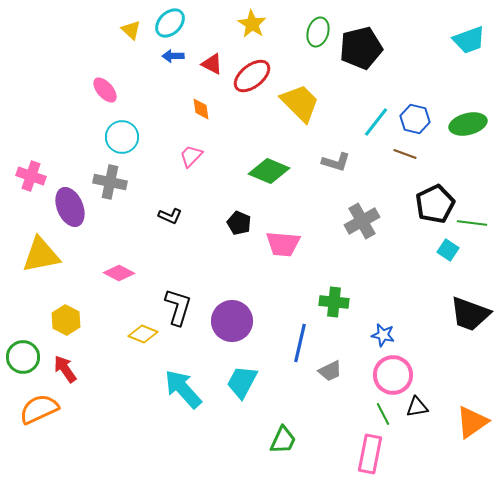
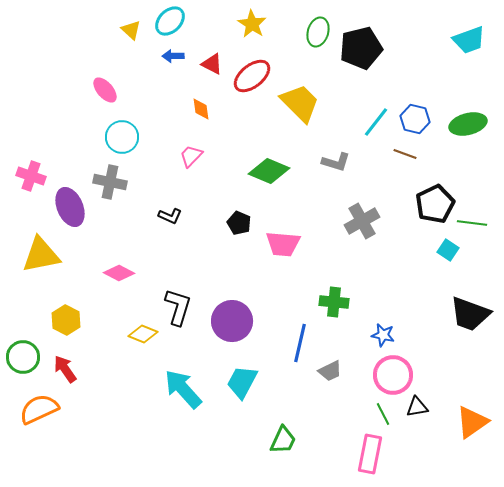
cyan ellipse at (170, 23): moved 2 px up
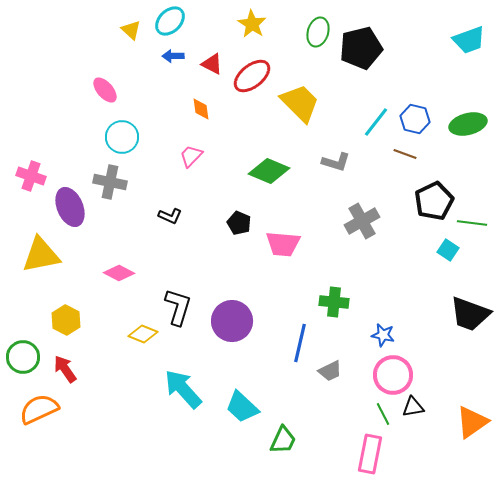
black pentagon at (435, 204): moved 1 px left, 3 px up
cyan trapezoid at (242, 382): moved 25 px down; rotated 75 degrees counterclockwise
black triangle at (417, 407): moved 4 px left
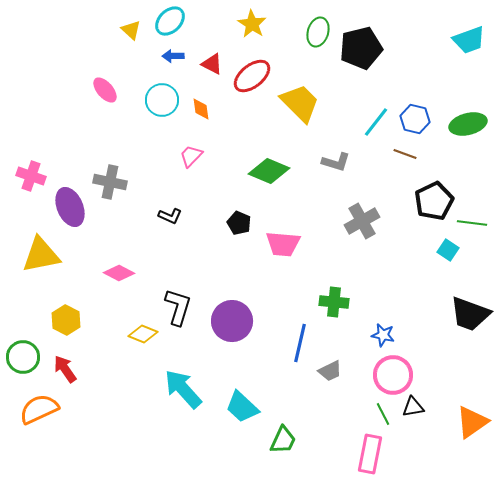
cyan circle at (122, 137): moved 40 px right, 37 px up
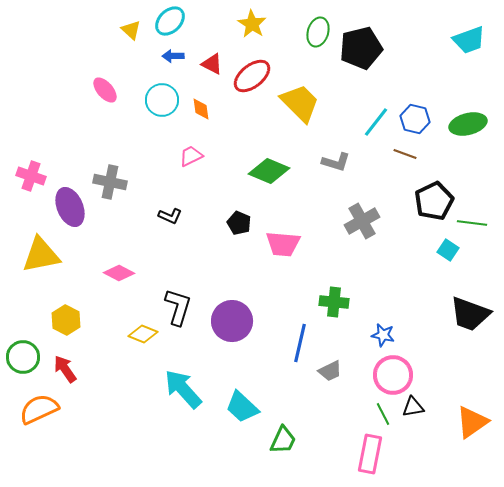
pink trapezoid at (191, 156): rotated 20 degrees clockwise
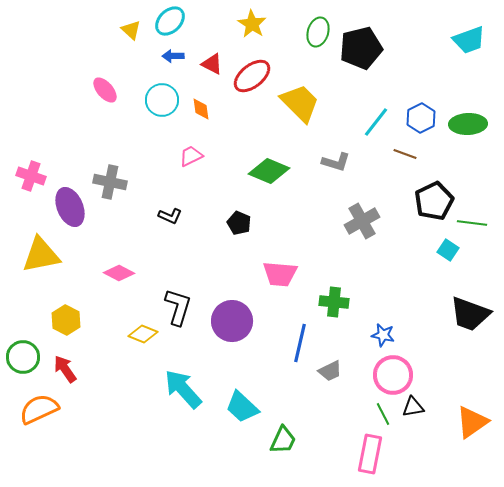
blue hexagon at (415, 119): moved 6 px right, 1 px up; rotated 20 degrees clockwise
green ellipse at (468, 124): rotated 12 degrees clockwise
pink trapezoid at (283, 244): moved 3 px left, 30 px down
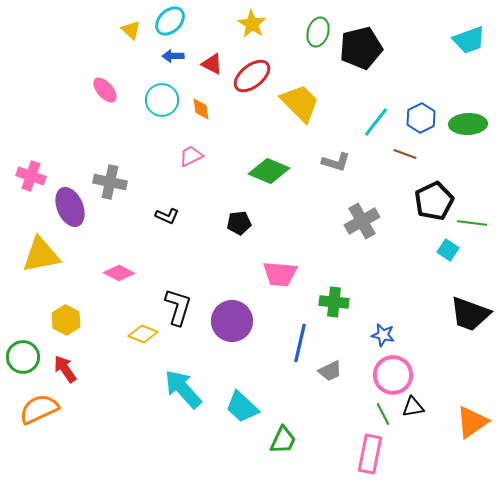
black L-shape at (170, 216): moved 3 px left
black pentagon at (239, 223): rotated 30 degrees counterclockwise
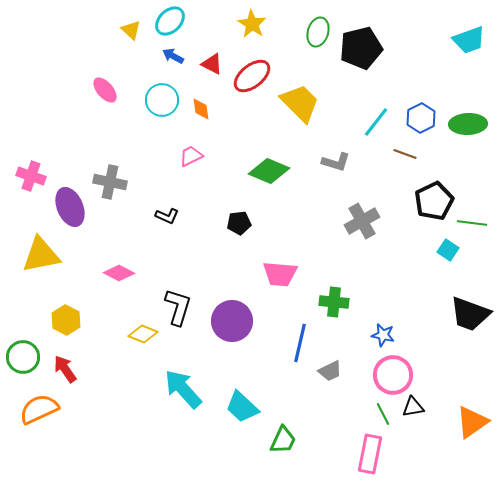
blue arrow at (173, 56): rotated 30 degrees clockwise
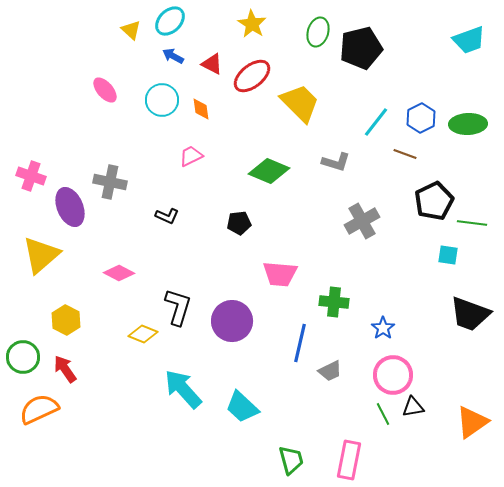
cyan square at (448, 250): moved 5 px down; rotated 25 degrees counterclockwise
yellow triangle at (41, 255): rotated 30 degrees counterclockwise
blue star at (383, 335): moved 7 px up; rotated 25 degrees clockwise
green trapezoid at (283, 440): moved 8 px right, 20 px down; rotated 40 degrees counterclockwise
pink rectangle at (370, 454): moved 21 px left, 6 px down
